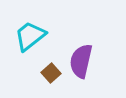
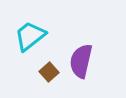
brown square: moved 2 px left, 1 px up
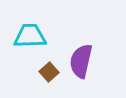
cyan trapezoid: rotated 36 degrees clockwise
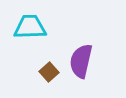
cyan trapezoid: moved 9 px up
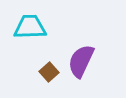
purple semicircle: rotated 12 degrees clockwise
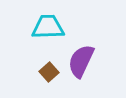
cyan trapezoid: moved 18 px right
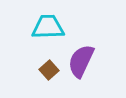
brown square: moved 2 px up
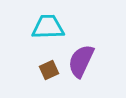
brown square: rotated 18 degrees clockwise
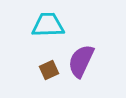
cyan trapezoid: moved 2 px up
